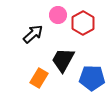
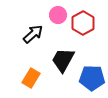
orange rectangle: moved 8 px left
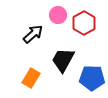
red hexagon: moved 1 px right
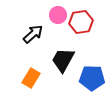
red hexagon: moved 3 px left, 1 px up; rotated 20 degrees clockwise
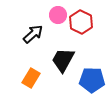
red hexagon: rotated 25 degrees counterclockwise
blue pentagon: moved 2 px down
